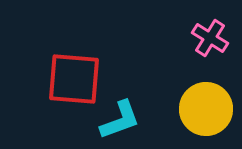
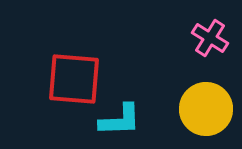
cyan L-shape: rotated 18 degrees clockwise
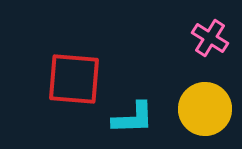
yellow circle: moved 1 px left
cyan L-shape: moved 13 px right, 2 px up
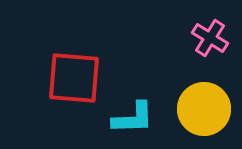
red square: moved 1 px up
yellow circle: moved 1 px left
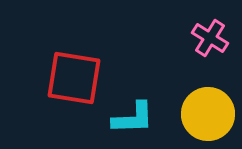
red square: rotated 4 degrees clockwise
yellow circle: moved 4 px right, 5 px down
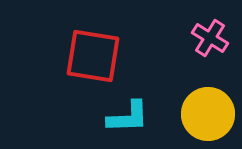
red square: moved 19 px right, 22 px up
cyan L-shape: moved 5 px left, 1 px up
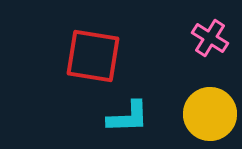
yellow circle: moved 2 px right
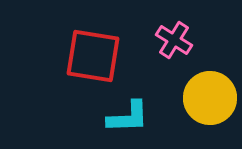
pink cross: moved 36 px left, 2 px down
yellow circle: moved 16 px up
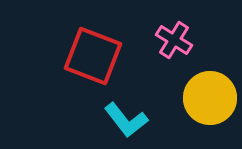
red square: rotated 12 degrees clockwise
cyan L-shape: moved 2 px left, 3 px down; rotated 54 degrees clockwise
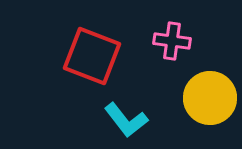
pink cross: moved 2 px left, 1 px down; rotated 24 degrees counterclockwise
red square: moved 1 px left
